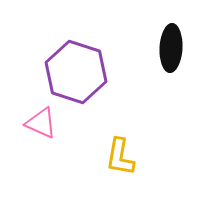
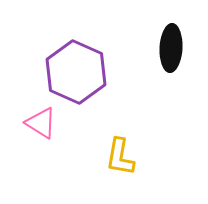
purple hexagon: rotated 6 degrees clockwise
pink triangle: rotated 8 degrees clockwise
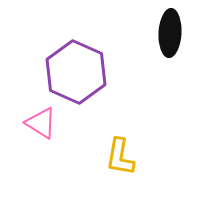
black ellipse: moved 1 px left, 15 px up
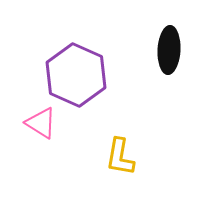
black ellipse: moved 1 px left, 17 px down
purple hexagon: moved 3 px down
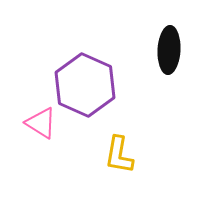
purple hexagon: moved 9 px right, 10 px down
yellow L-shape: moved 1 px left, 2 px up
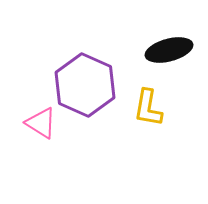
black ellipse: rotated 72 degrees clockwise
yellow L-shape: moved 29 px right, 47 px up
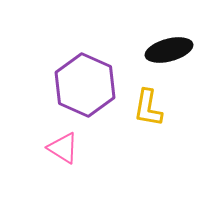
pink triangle: moved 22 px right, 25 px down
